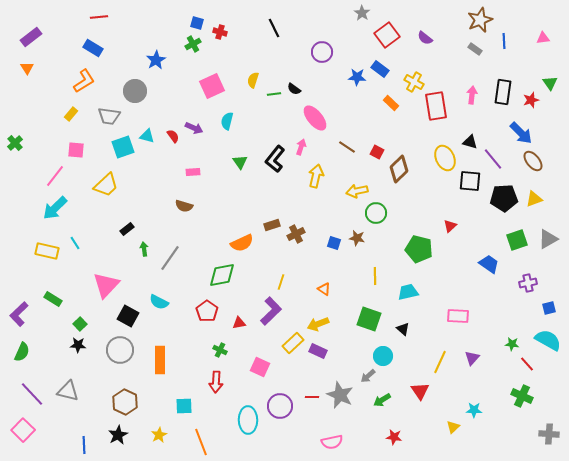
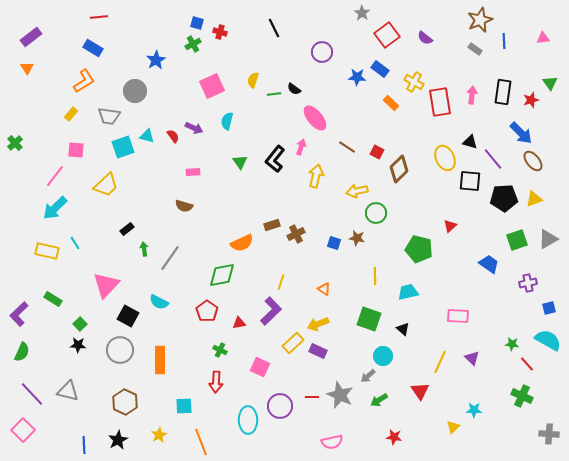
red rectangle at (436, 106): moved 4 px right, 4 px up
purple triangle at (472, 358): rotated 28 degrees counterclockwise
green arrow at (382, 400): moved 3 px left
black star at (118, 435): moved 5 px down
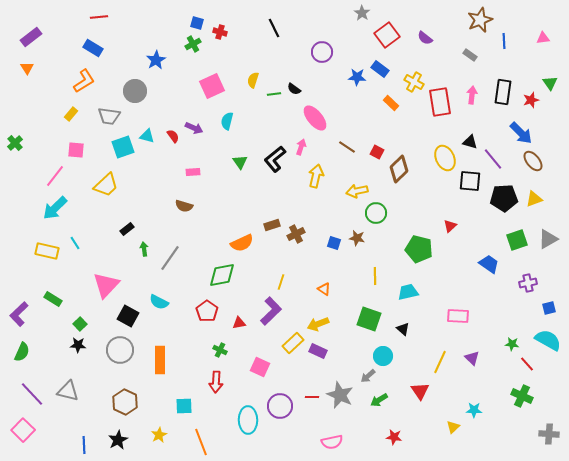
gray rectangle at (475, 49): moved 5 px left, 6 px down
black L-shape at (275, 159): rotated 12 degrees clockwise
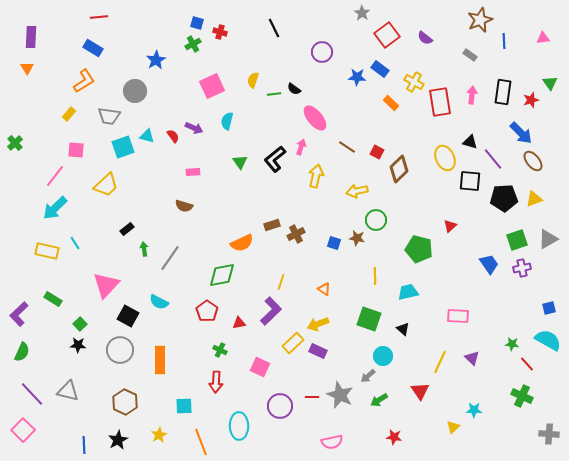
purple rectangle at (31, 37): rotated 50 degrees counterclockwise
yellow rectangle at (71, 114): moved 2 px left
green circle at (376, 213): moved 7 px down
blue trapezoid at (489, 264): rotated 20 degrees clockwise
purple cross at (528, 283): moved 6 px left, 15 px up
cyan ellipse at (248, 420): moved 9 px left, 6 px down
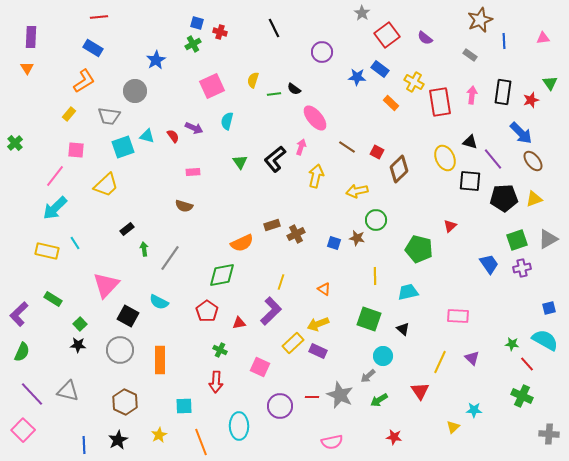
cyan semicircle at (548, 340): moved 3 px left
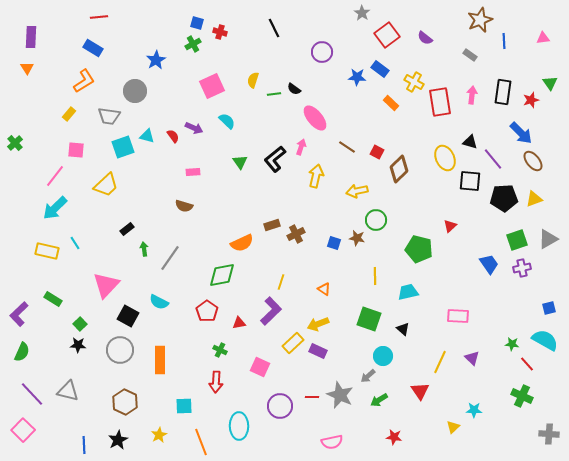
cyan semicircle at (227, 121): rotated 120 degrees clockwise
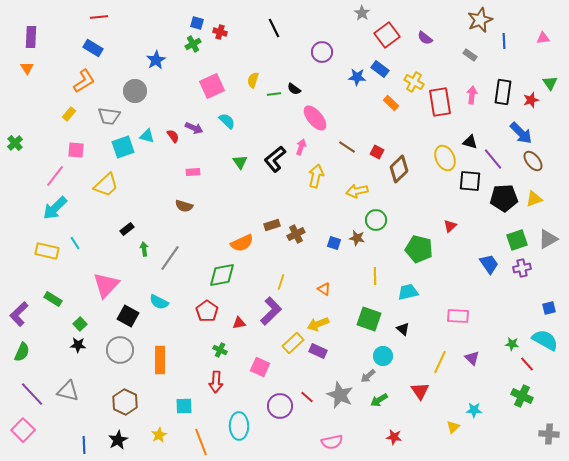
red line at (312, 397): moved 5 px left; rotated 40 degrees clockwise
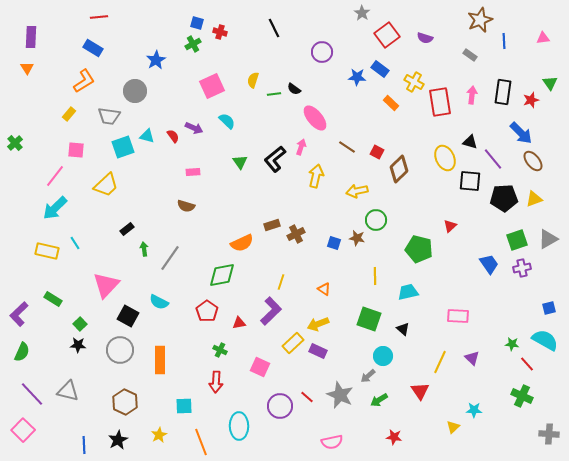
purple semicircle at (425, 38): rotated 21 degrees counterclockwise
brown semicircle at (184, 206): moved 2 px right
